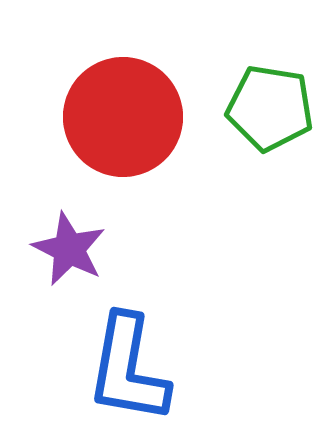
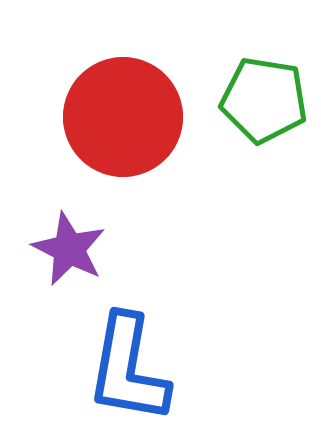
green pentagon: moved 6 px left, 8 px up
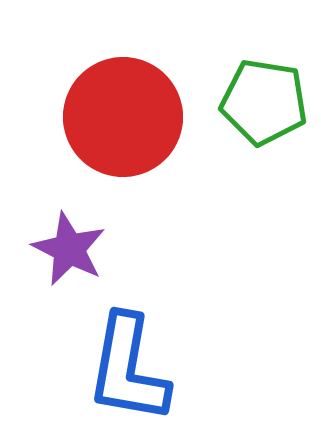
green pentagon: moved 2 px down
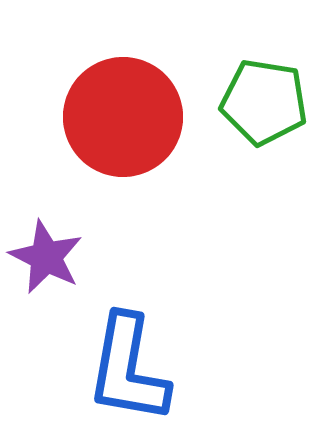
purple star: moved 23 px left, 8 px down
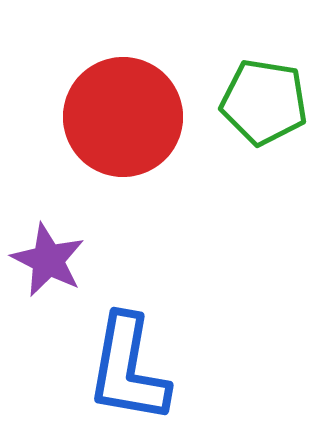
purple star: moved 2 px right, 3 px down
